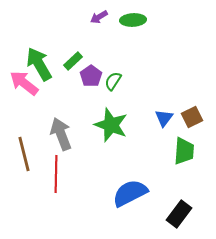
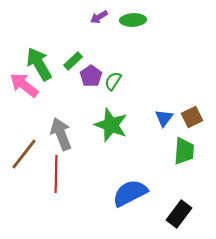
pink arrow: moved 2 px down
brown line: rotated 52 degrees clockwise
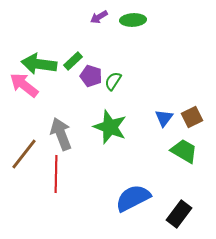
green arrow: rotated 52 degrees counterclockwise
purple pentagon: rotated 20 degrees counterclockwise
green star: moved 1 px left, 2 px down
green trapezoid: rotated 64 degrees counterclockwise
blue semicircle: moved 3 px right, 5 px down
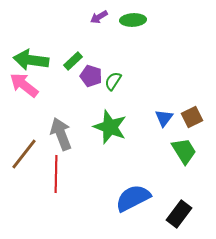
green arrow: moved 8 px left, 4 px up
green trapezoid: rotated 28 degrees clockwise
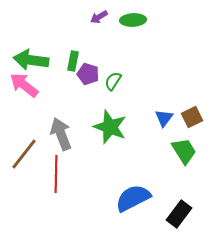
green rectangle: rotated 36 degrees counterclockwise
purple pentagon: moved 3 px left, 2 px up
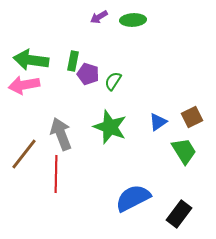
pink arrow: rotated 48 degrees counterclockwise
blue triangle: moved 6 px left, 4 px down; rotated 18 degrees clockwise
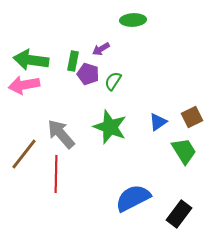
purple arrow: moved 2 px right, 32 px down
gray arrow: rotated 20 degrees counterclockwise
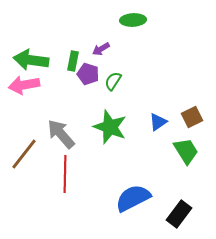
green trapezoid: moved 2 px right
red line: moved 9 px right
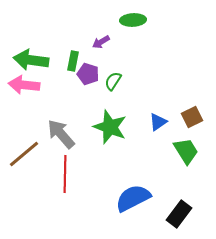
purple arrow: moved 7 px up
pink arrow: rotated 16 degrees clockwise
brown line: rotated 12 degrees clockwise
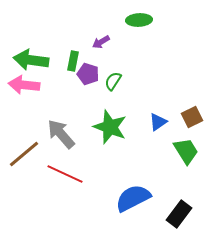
green ellipse: moved 6 px right
red line: rotated 66 degrees counterclockwise
